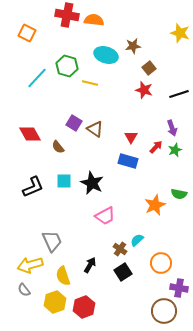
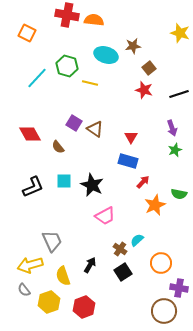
red arrow: moved 13 px left, 35 px down
black star: moved 2 px down
yellow hexagon: moved 6 px left
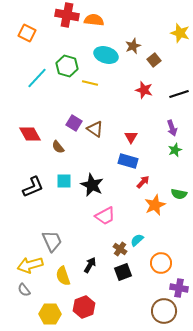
brown star: rotated 14 degrees counterclockwise
brown square: moved 5 px right, 8 px up
black square: rotated 12 degrees clockwise
yellow hexagon: moved 1 px right, 12 px down; rotated 20 degrees clockwise
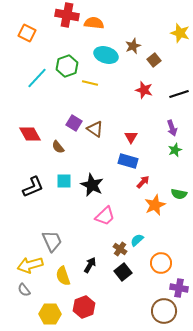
orange semicircle: moved 3 px down
green hexagon: rotated 25 degrees clockwise
pink trapezoid: rotated 15 degrees counterclockwise
black square: rotated 18 degrees counterclockwise
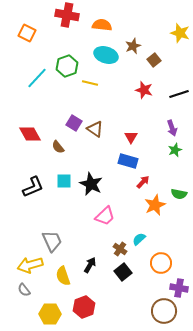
orange semicircle: moved 8 px right, 2 px down
black star: moved 1 px left, 1 px up
cyan semicircle: moved 2 px right, 1 px up
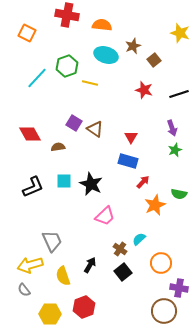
brown semicircle: rotated 120 degrees clockwise
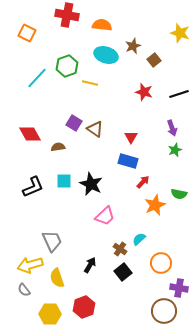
red star: moved 2 px down
yellow semicircle: moved 6 px left, 2 px down
